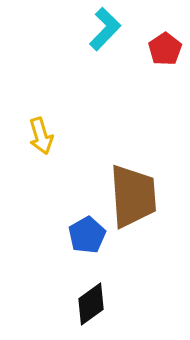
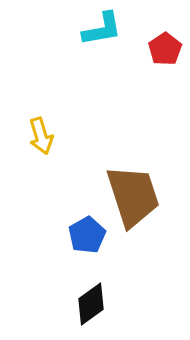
cyan L-shape: moved 3 px left; rotated 36 degrees clockwise
brown trapezoid: rotated 14 degrees counterclockwise
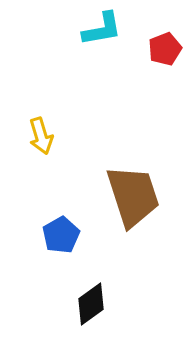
red pentagon: rotated 12 degrees clockwise
blue pentagon: moved 26 px left
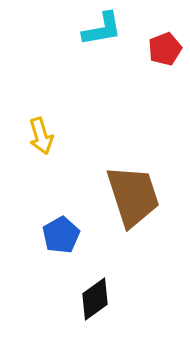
black diamond: moved 4 px right, 5 px up
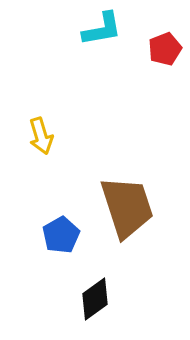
brown trapezoid: moved 6 px left, 11 px down
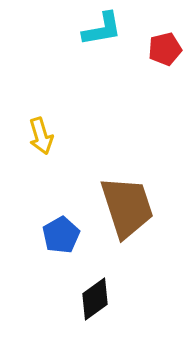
red pentagon: rotated 8 degrees clockwise
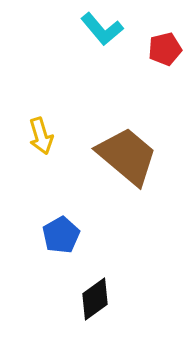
cyan L-shape: rotated 60 degrees clockwise
brown trapezoid: moved 51 px up; rotated 32 degrees counterclockwise
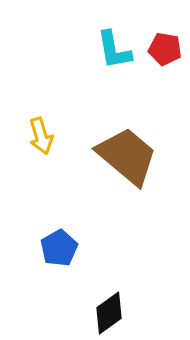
cyan L-shape: moved 12 px right, 21 px down; rotated 30 degrees clockwise
red pentagon: rotated 24 degrees clockwise
blue pentagon: moved 2 px left, 13 px down
black diamond: moved 14 px right, 14 px down
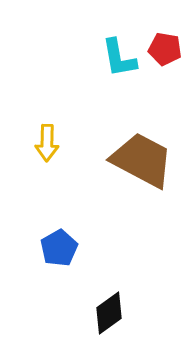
cyan L-shape: moved 5 px right, 8 px down
yellow arrow: moved 6 px right, 7 px down; rotated 18 degrees clockwise
brown trapezoid: moved 15 px right, 4 px down; rotated 12 degrees counterclockwise
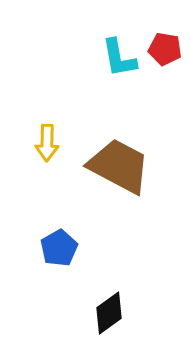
brown trapezoid: moved 23 px left, 6 px down
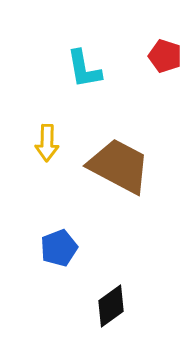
red pentagon: moved 7 px down; rotated 8 degrees clockwise
cyan L-shape: moved 35 px left, 11 px down
blue pentagon: rotated 9 degrees clockwise
black diamond: moved 2 px right, 7 px up
